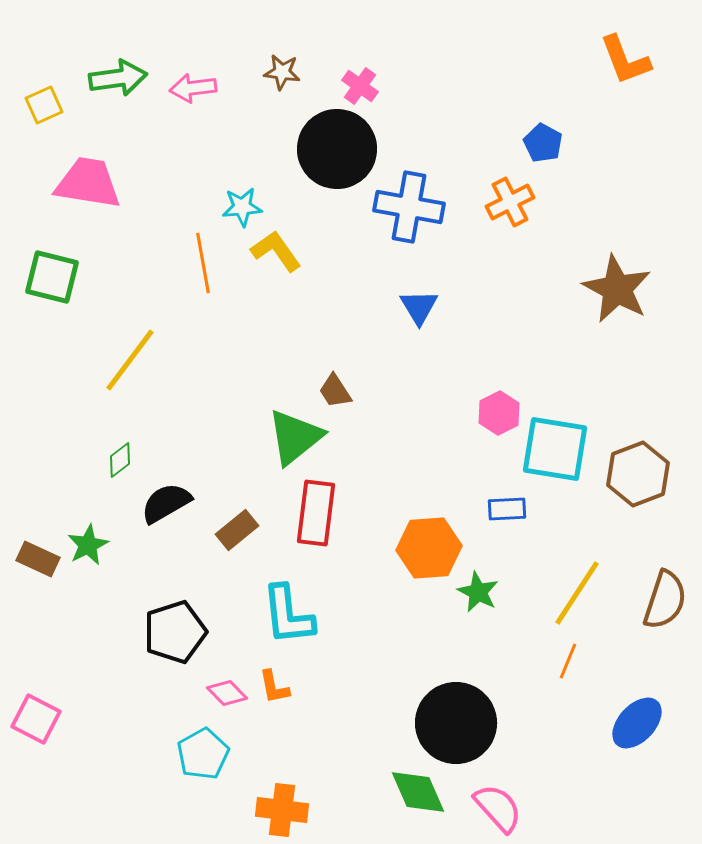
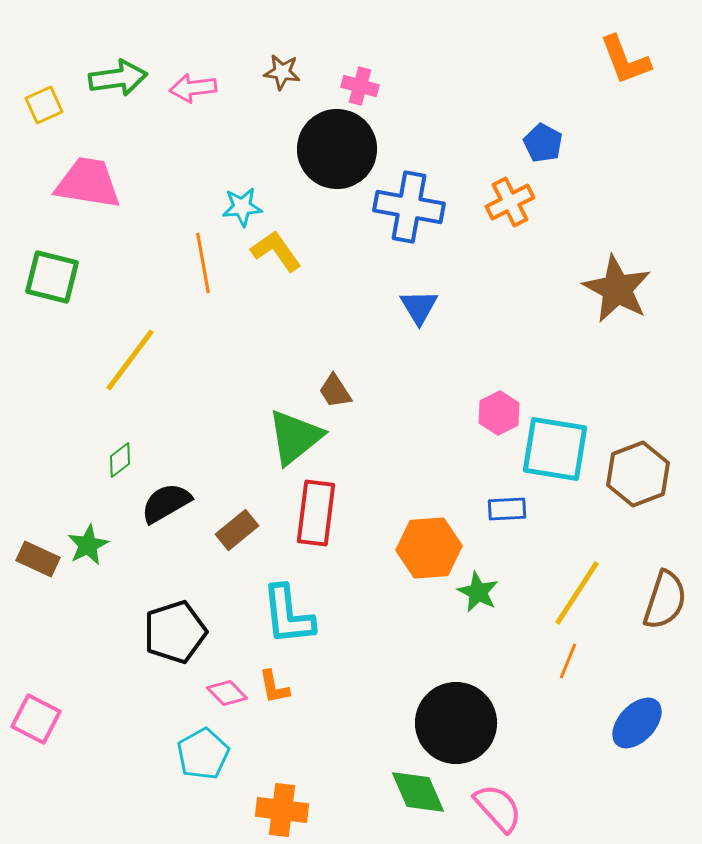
pink cross at (360, 86): rotated 21 degrees counterclockwise
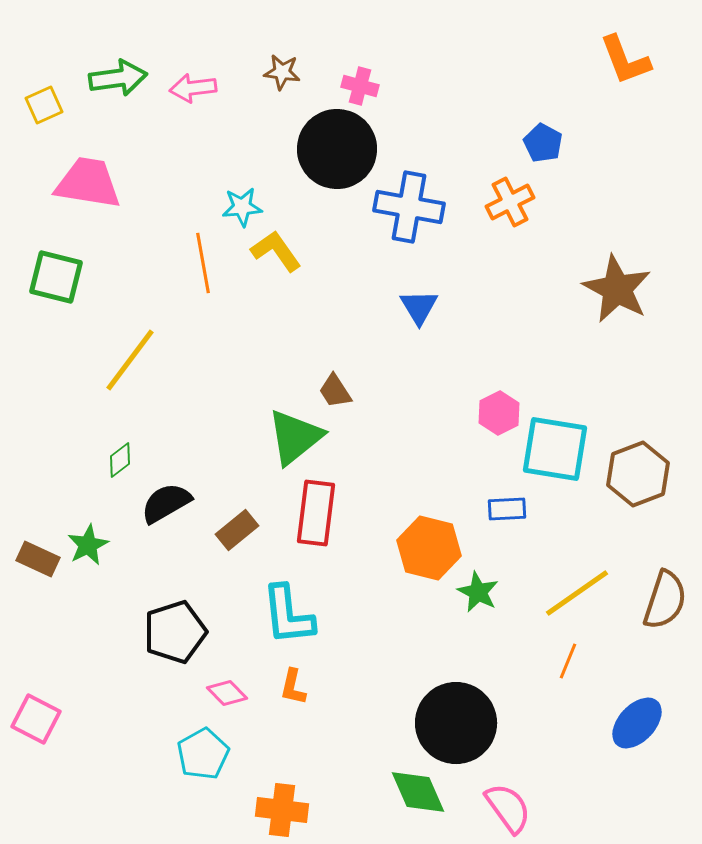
green square at (52, 277): moved 4 px right
orange hexagon at (429, 548): rotated 18 degrees clockwise
yellow line at (577, 593): rotated 22 degrees clockwise
orange L-shape at (274, 687): moved 19 px right; rotated 24 degrees clockwise
pink semicircle at (498, 808): moved 10 px right; rotated 6 degrees clockwise
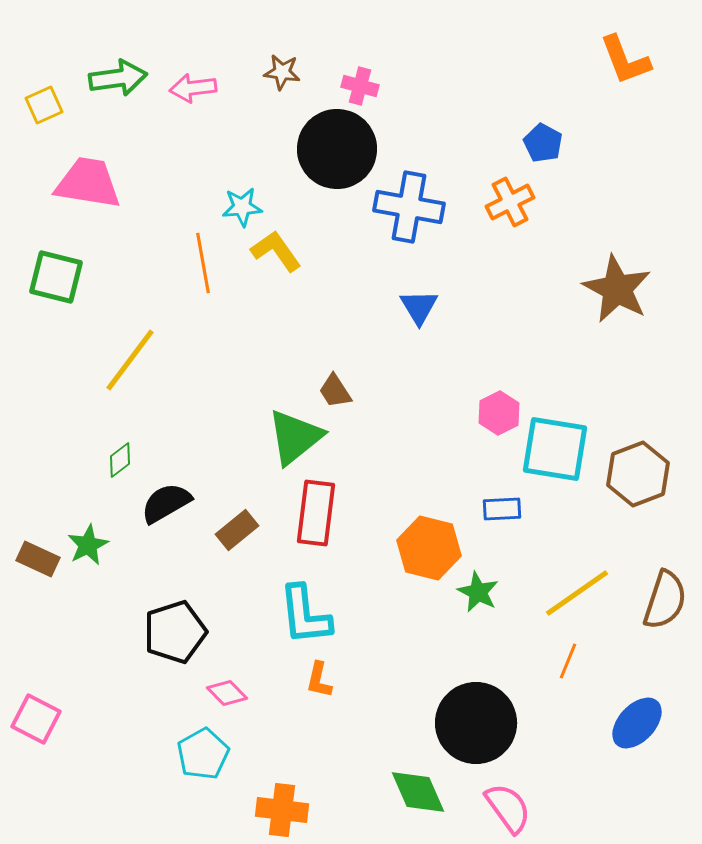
blue rectangle at (507, 509): moved 5 px left
cyan L-shape at (288, 615): moved 17 px right
orange L-shape at (293, 687): moved 26 px right, 7 px up
black circle at (456, 723): moved 20 px right
